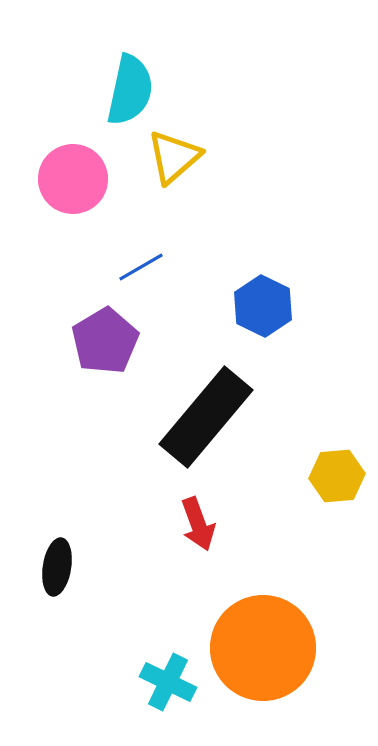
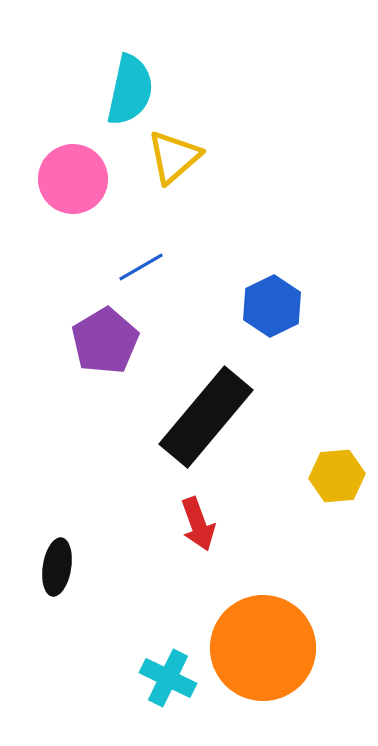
blue hexagon: moved 9 px right; rotated 8 degrees clockwise
cyan cross: moved 4 px up
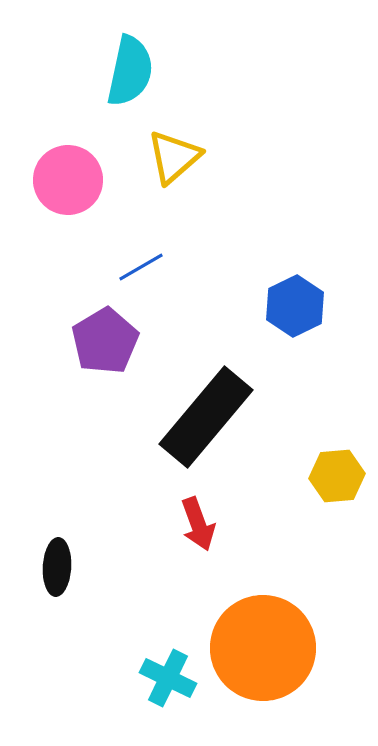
cyan semicircle: moved 19 px up
pink circle: moved 5 px left, 1 px down
blue hexagon: moved 23 px right
black ellipse: rotated 6 degrees counterclockwise
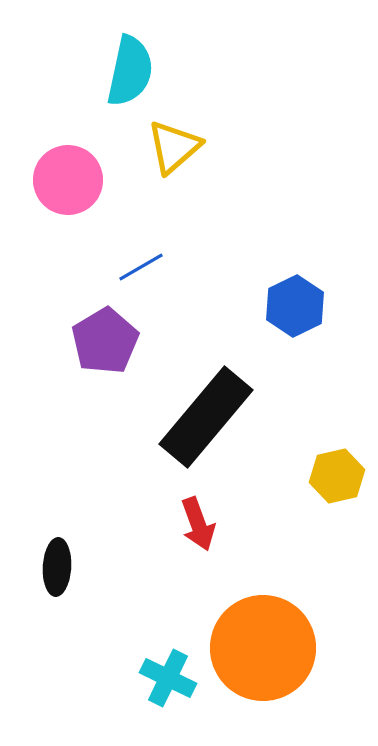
yellow triangle: moved 10 px up
yellow hexagon: rotated 8 degrees counterclockwise
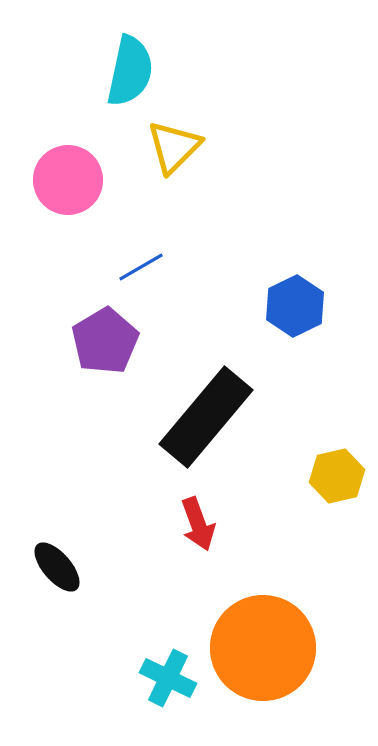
yellow triangle: rotated 4 degrees counterclockwise
black ellipse: rotated 44 degrees counterclockwise
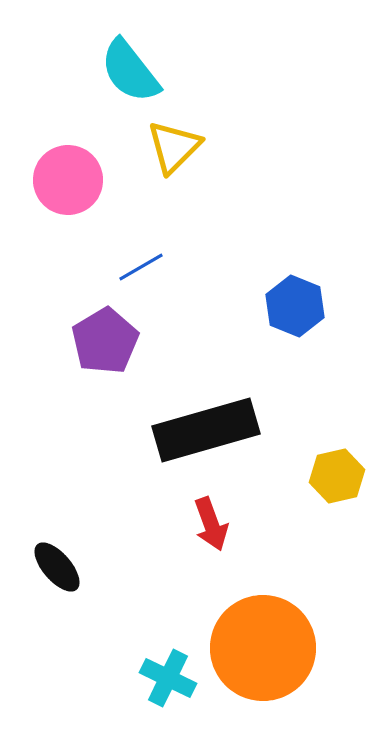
cyan semicircle: rotated 130 degrees clockwise
blue hexagon: rotated 12 degrees counterclockwise
black rectangle: moved 13 px down; rotated 34 degrees clockwise
red arrow: moved 13 px right
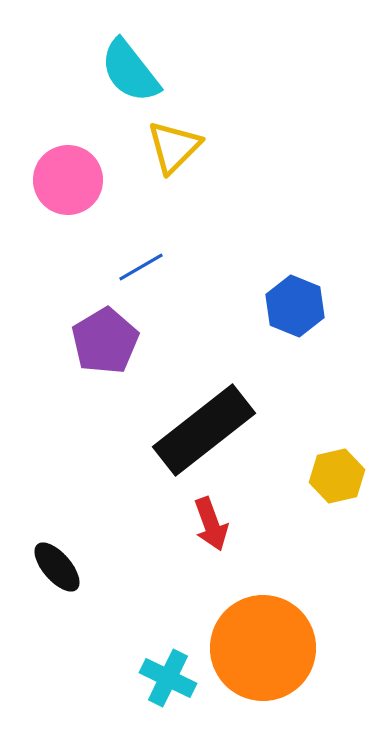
black rectangle: moved 2 px left; rotated 22 degrees counterclockwise
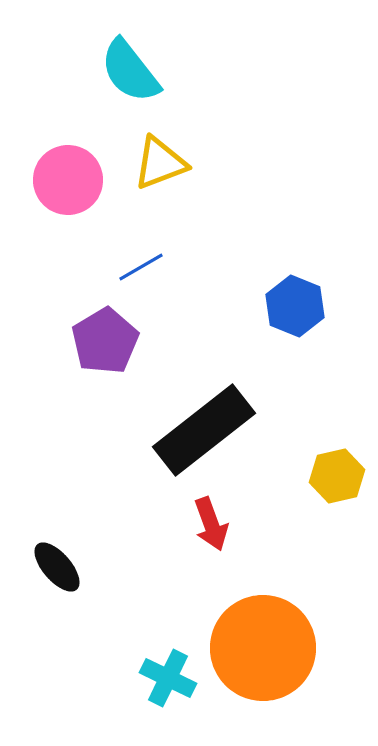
yellow triangle: moved 14 px left, 16 px down; rotated 24 degrees clockwise
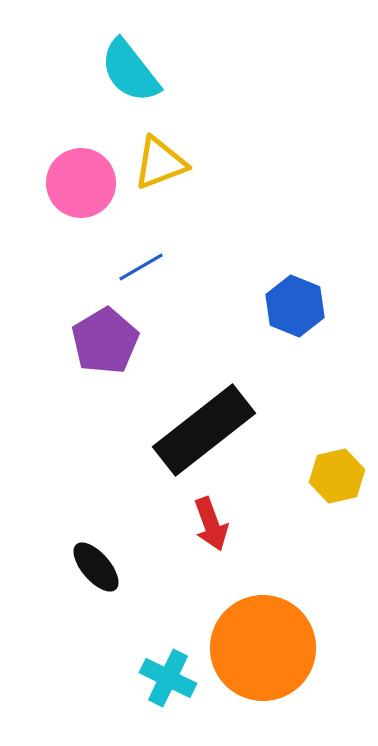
pink circle: moved 13 px right, 3 px down
black ellipse: moved 39 px right
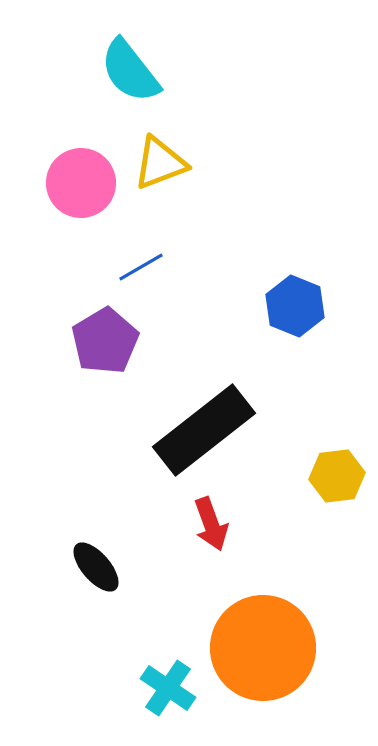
yellow hexagon: rotated 6 degrees clockwise
cyan cross: moved 10 px down; rotated 8 degrees clockwise
